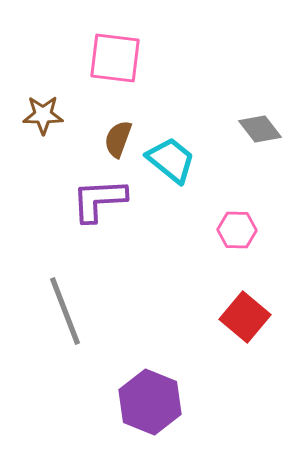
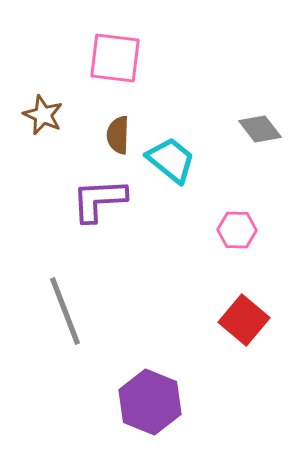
brown star: rotated 24 degrees clockwise
brown semicircle: moved 4 px up; rotated 18 degrees counterclockwise
red square: moved 1 px left, 3 px down
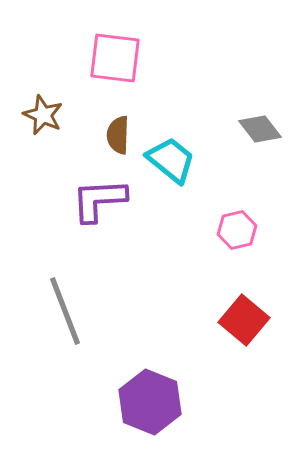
pink hexagon: rotated 15 degrees counterclockwise
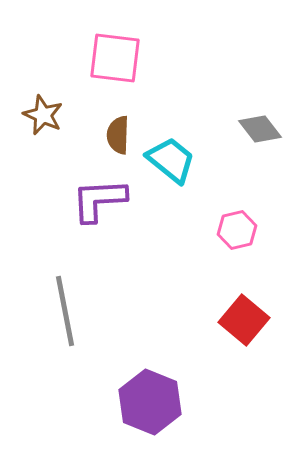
gray line: rotated 10 degrees clockwise
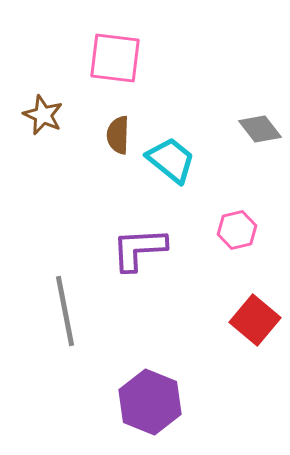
purple L-shape: moved 40 px right, 49 px down
red square: moved 11 px right
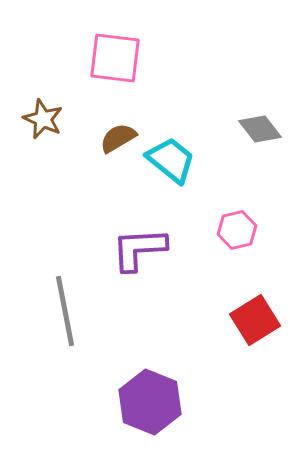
brown star: moved 4 px down
brown semicircle: moved 3 px down; rotated 57 degrees clockwise
red square: rotated 18 degrees clockwise
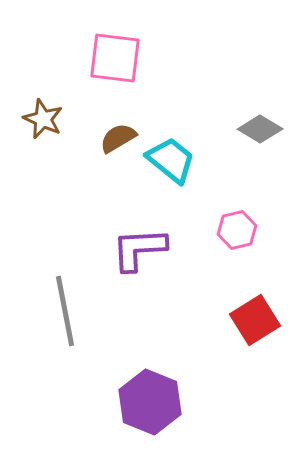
gray diamond: rotated 21 degrees counterclockwise
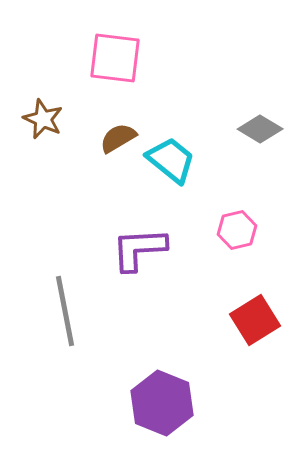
purple hexagon: moved 12 px right, 1 px down
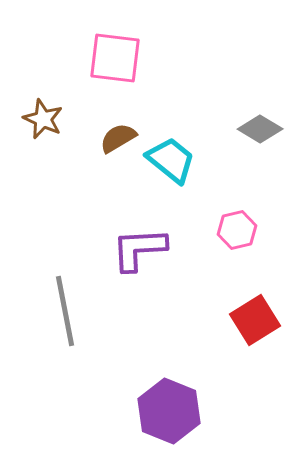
purple hexagon: moved 7 px right, 8 px down
